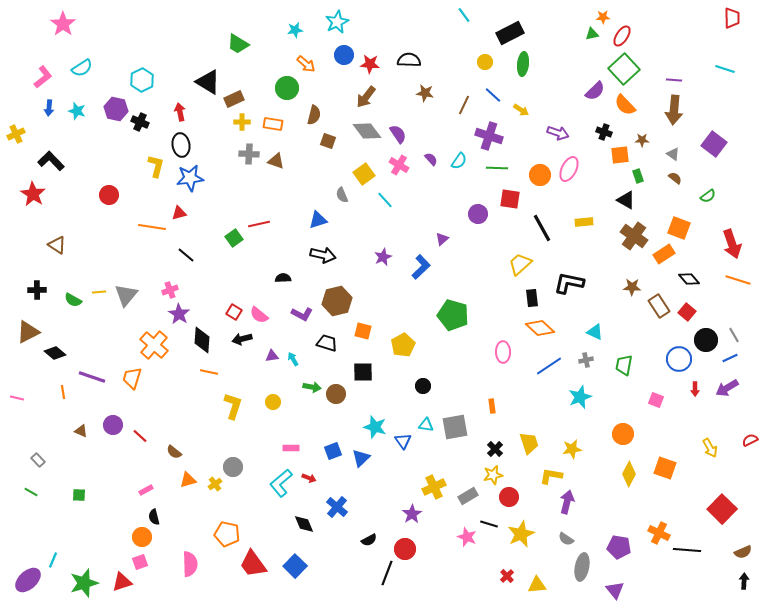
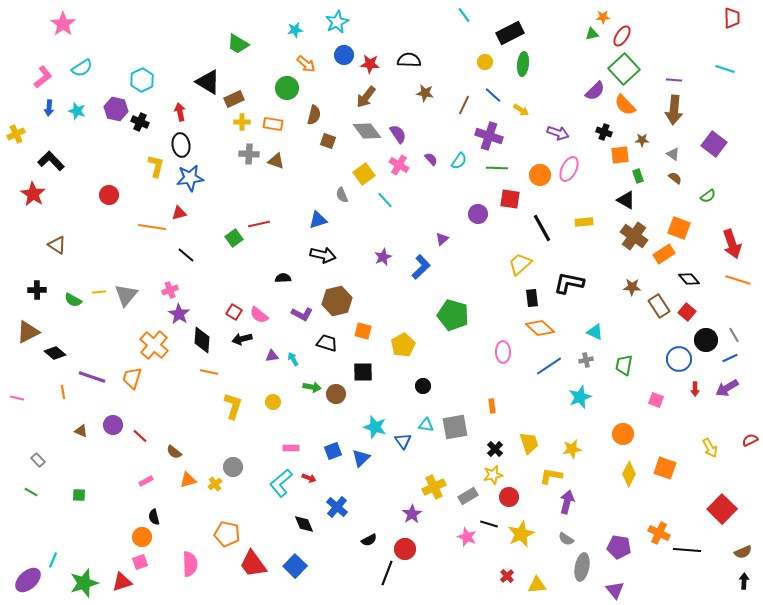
pink rectangle at (146, 490): moved 9 px up
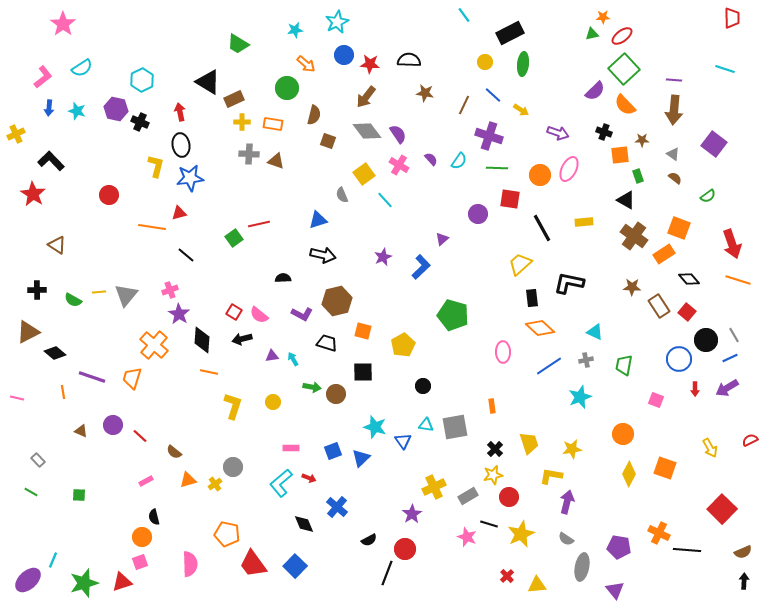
red ellipse at (622, 36): rotated 20 degrees clockwise
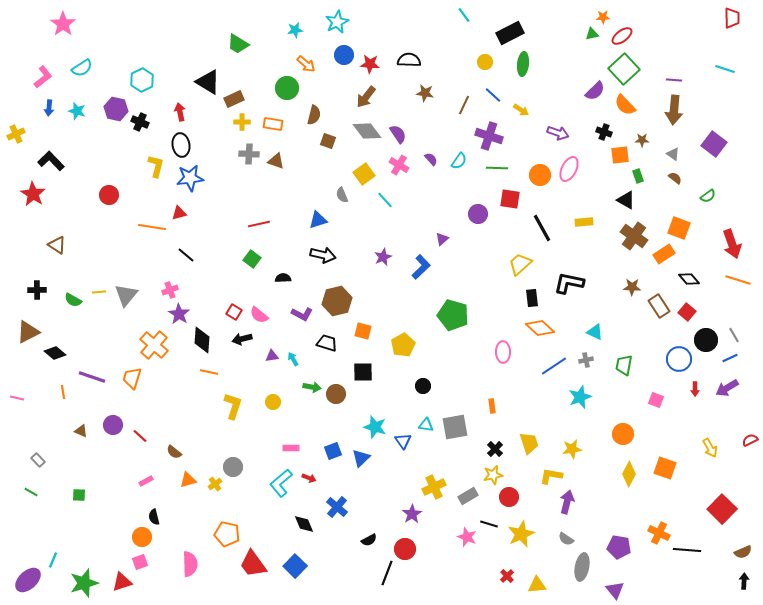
green square at (234, 238): moved 18 px right, 21 px down; rotated 18 degrees counterclockwise
blue line at (549, 366): moved 5 px right
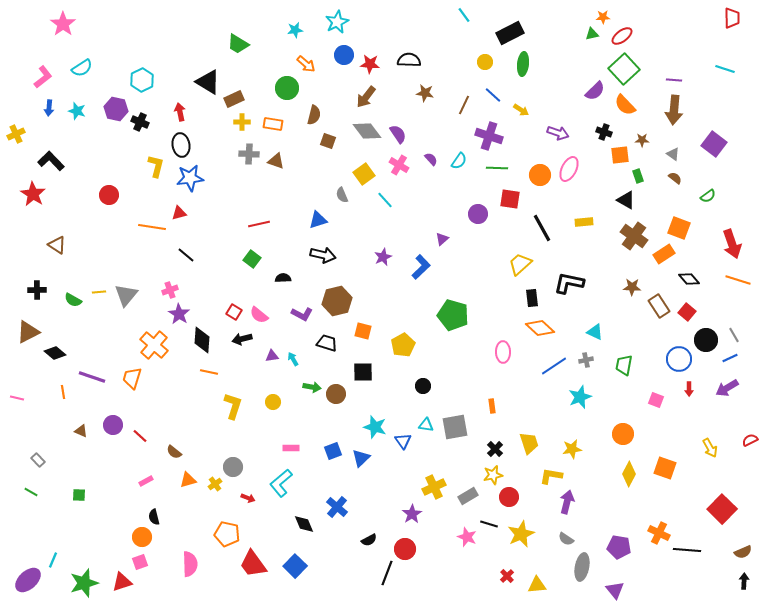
red arrow at (695, 389): moved 6 px left
red arrow at (309, 478): moved 61 px left, 20 px down
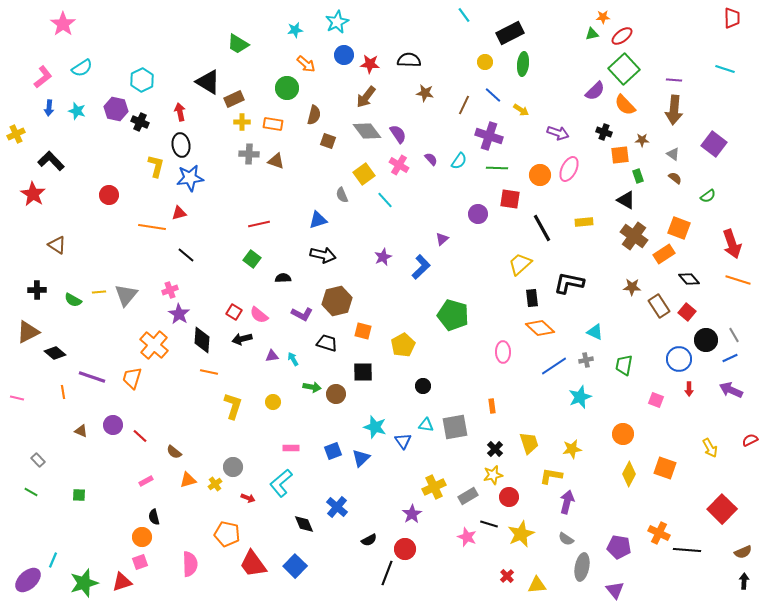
purple arrow at (727, 388): moved 4 px right, 2 px down; rotated 55 degrees clockwise
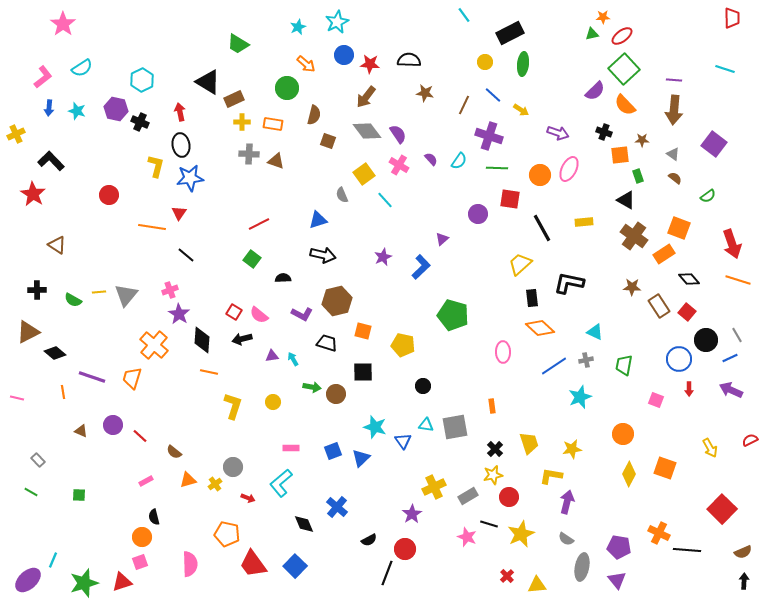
cyan star at (295, 30): moved 3 px right, 3 px up; rotated 14 degrees counterclockwise
red triangle at (179, 213): rotated 42 degrees counterclockwise
red line at (259, 224): rotated 15 degrees counterclockwise
gray line at (734, 335): moved 3 px right
yellow pentagon at (403, 345): rotated 30 degrees counterclockwise
purple triangle at (615, 590): moved 2 px right, 10 px up
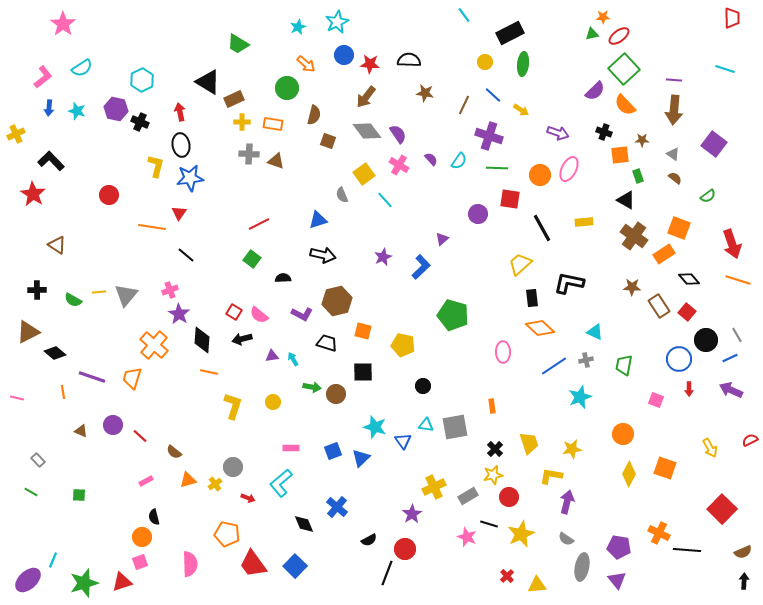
red ellipse at (622, 36): moved 3 px left
